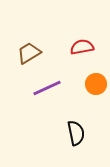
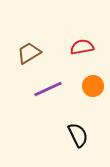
orange circle: moved 3 px left, 2 px down
purple line: moved 1 px right, 1 px down
black semicircle: moved 2 px right, 2 px down; rotated 15 degrees counterclockwise
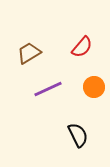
red semicircle: rotated 140 degrees clockwise
orange circle: moved 1 px right, 1 px down
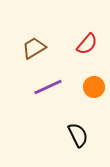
red semicircle: moved 5 px right, 3 px up
brown trapezoid: moved 5 px right, 5 px up
purple line: moved 2 px up
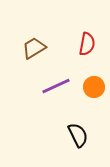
red semicircle: rotated 30 degrees counterclockwise
purple line: moved 8 px right, 1 px up
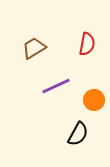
orange circle: moved 13 px down
black semicircle: moved 1 px up; rotated 55 degrees clockwise
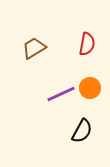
purple line: moved 5 px right, 8 px down
orange circle: moved 4 px left, 12 px up
black semicircle: moved 4 px right, 3 px up
